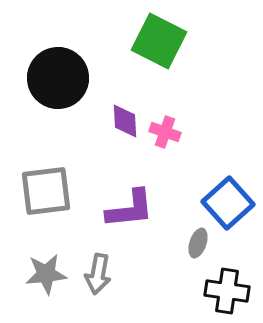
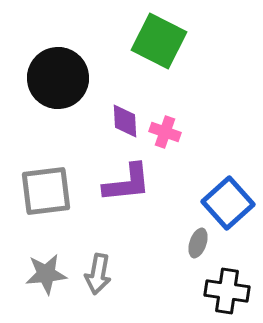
purple L-shape: moved 3 px left, 26 px up
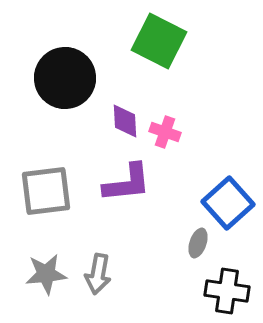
black circle: moved 7 px right
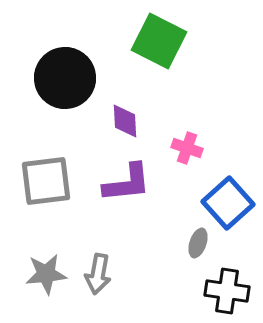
pink cross: moved 22 px right, 16 px down
gray square: moved 10 px up
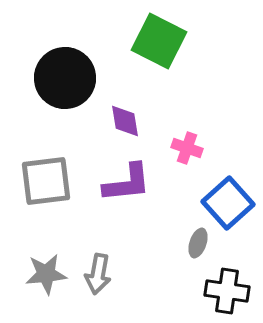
purple diamond: rotated 6 degrees counterclockwise
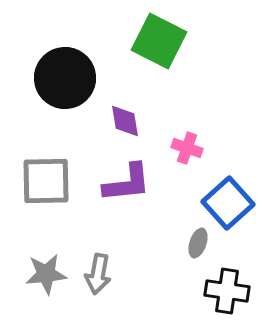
gray square: rotated 6 degrees clockwise
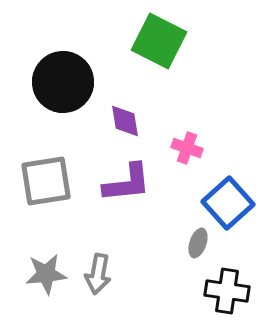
black circle: moved 2 px left, 4 px down
gray square: rotated 8 degrees counterclockwise
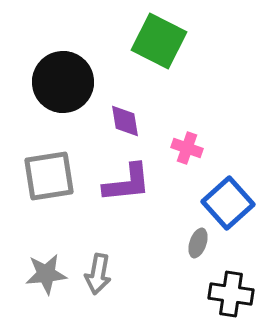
gray square: moved 3 px right, 5 px up
black cross: moved 4 px right, 3 px down
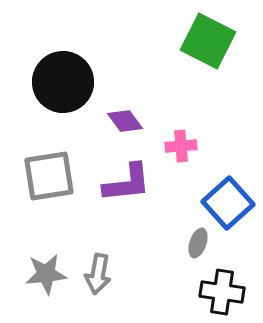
green square: moved 49 px right
purple diamond: rotated 27 degrees counterclockwise
pink cross: moved 6 px left, 2 px up; rotated 24 degrees counterclockwise
black cross: moved 9 px left, 2 px up
